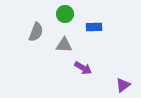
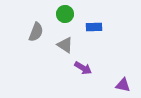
gray triangle: moved 1 px right; rotated 30 degrees clockwise
purple triangle: rotated 49 degrees clockwise
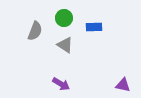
green circle: moved 1 px left, 4 px down
gray semicircle: moved 1 px left, 1 px up
purple arrow: moved 22 px left, 16 px down
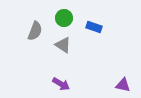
blue rectangle: rotated 21 degrees clockwise
gray triangle: moved 2 px left
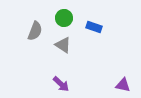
purple arrow: rotated 12 degrees clockwise
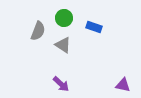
gray semicircle: moved 3 px right
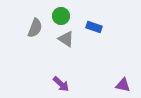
green circle: moved 3 px left, 2 px up
gray semicircle: moved 3 px left, 3 px up
gray triangle: moved 3 px right, 6 px up
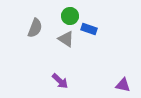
green circle: moved 9 px right
blue rectangle: moved 5 px left, 2 px down
purple arrow: moved 1 px left, 3 px up
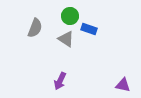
purple arrow: rotated 72 degrees clockwise
